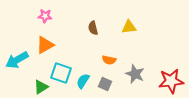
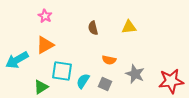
pink star: rotated 24 degrees clockwise
cyan square: moved 1 px right, 2 px up; rotated 10 degrees counterclockwise
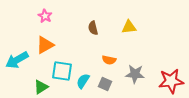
gray star: rotated 18 degrees counterclockwise
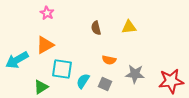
pink star: moved 2 px right, 3 px up
brown semicircle: moved 3 px right
cyan square: moved 2 px up
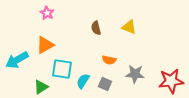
yellow triangle: rotated 28 degrees clockwise
